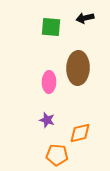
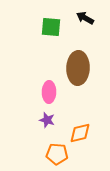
black arrow: rotated 42 degrees clockwise
pink ellipse: moved 10 px down
orange pentagon: moved 1 px up
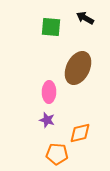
brown ellipse: rotated 24 degrees clockwise
